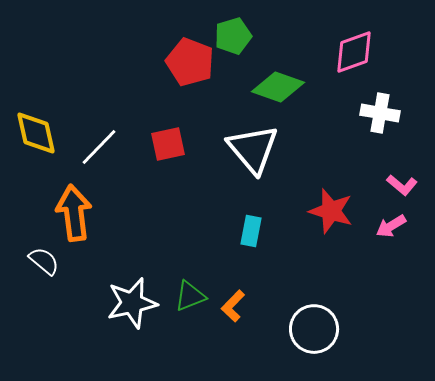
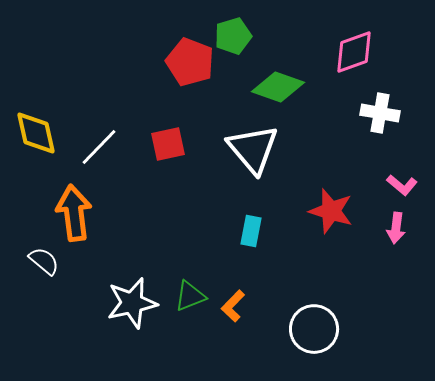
pink arrow: moved 5 px right, 2 px down; rotated 52 degrees counterclockwise
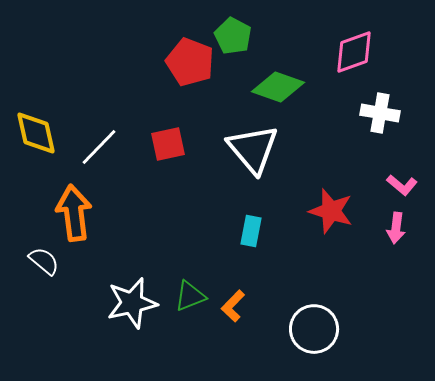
green pentagon: rotated 27 degrees counterclockwise
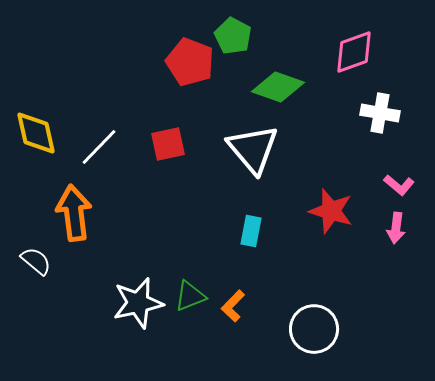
pink L-shape: moved 3 px left
white semicircle: moved 8 px left
white star: moved 6 px right
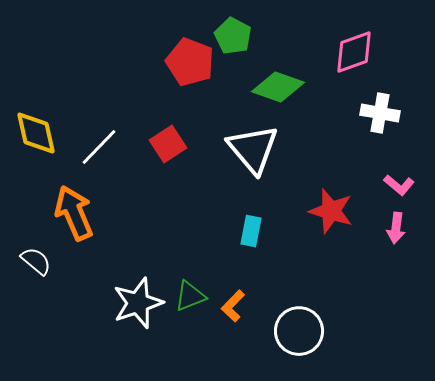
red square: rotated 21 degrees counterclockwise
orange arrow: rotated 16 degrees counterclockwise
white star: rotated 6 degrees counterclockwise
white circle: moved 15 px left, 2 px down
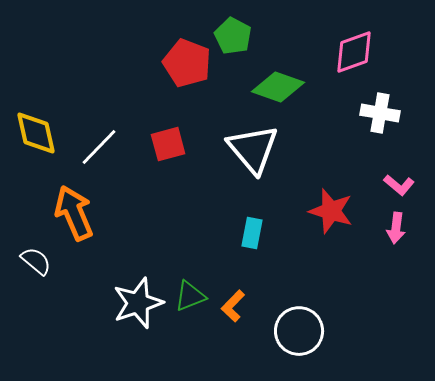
red pentagon: moved 3 px left, 1 px down
red square: rotated 18 degrees clockwise
cyan rectangle: moved 1 px right, 2 px down
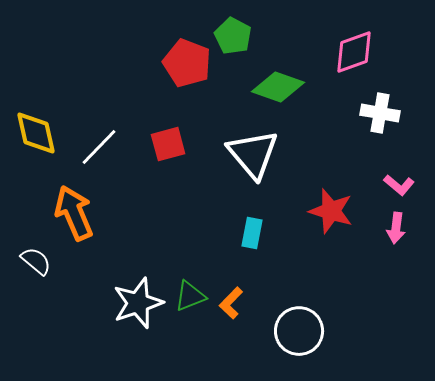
white triangle: moved 5 px down
orange L-shape: moved 2 px left, 3 px up
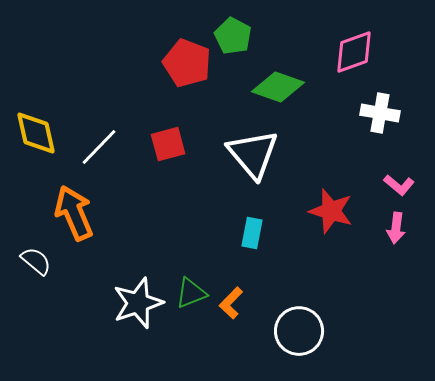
green triangle: moved 1 px right, 3 px up
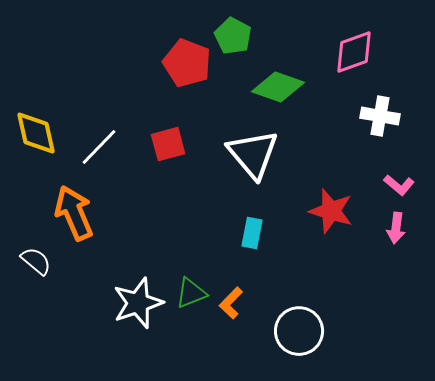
white cross: moved 3 px down
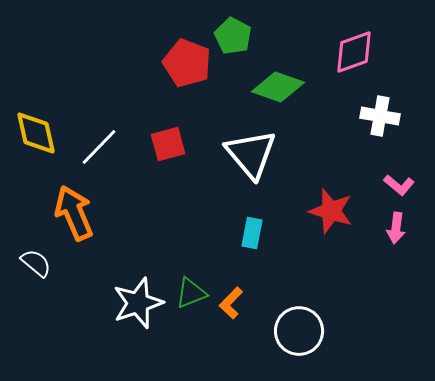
white triangle: moved 2 px left
white semicircle: moved 2 px down
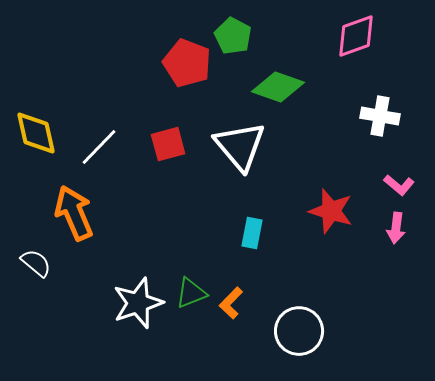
pink diamond: moved 2 px right, 16 px up
white triangle: moved 11 px left, 8 px up
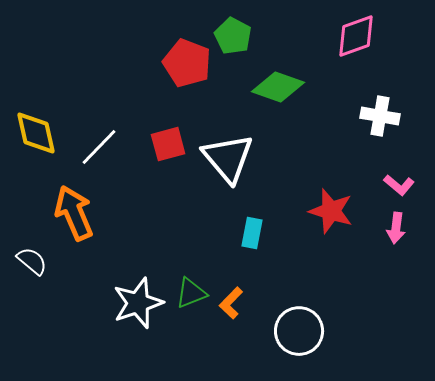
white triangle: moved 12 px left, 12 px down
white semicircle: moved 4 px left, 2 px up
